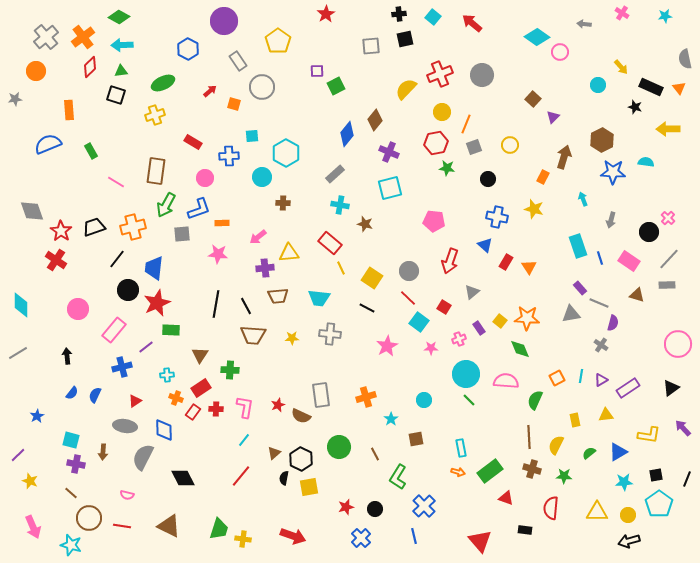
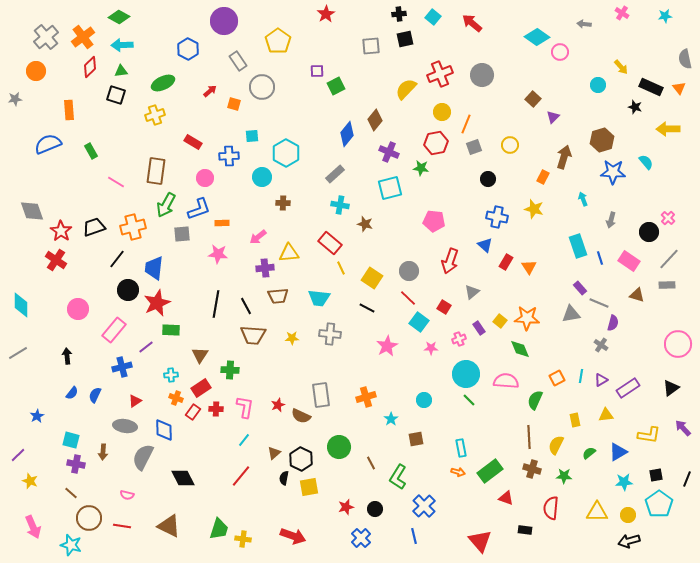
brown hexagon at (602, 140): rotated 10 degrees clockwise
cyan semicircle at (646, 162): rotated 42 degrees clockwise
green star at (447, 168): moved 26 px left
cyan cross at (167, 375): moved 4 px right
brown line at (375, 454): moved 4 px left, 9 px down
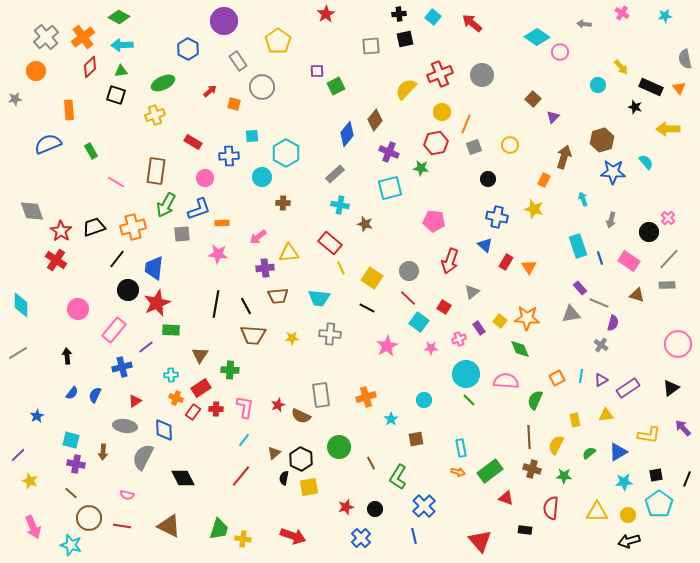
orange rectangle at (543, 177): moved 1 px right, 3 px down
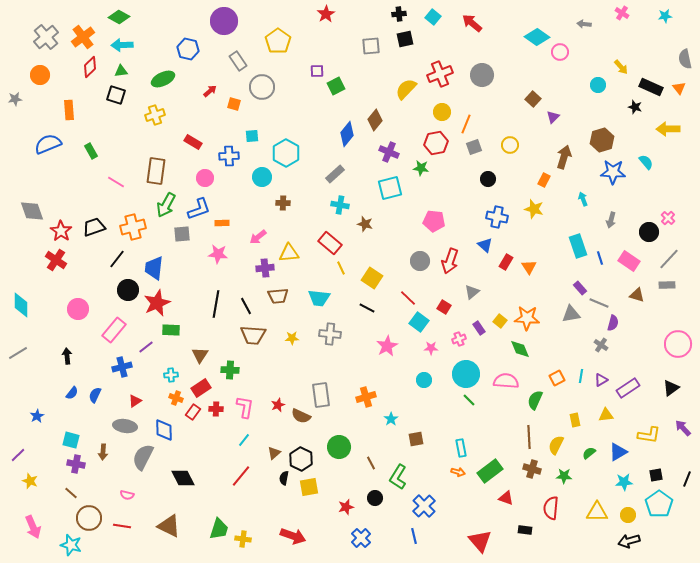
blue hexagon at (188, 49): rotated 15 degrees counterclockwise
orange circle at (36, 71): moved 4 px right, 4 px down
green ellipse at (163, 83): moved 4 px up
gray circle at (409, 271): moved 11 px right, 10 px up
cyan circle at (424, 400): moved 20 px up
black circle at (375, 509): moved 11 px up
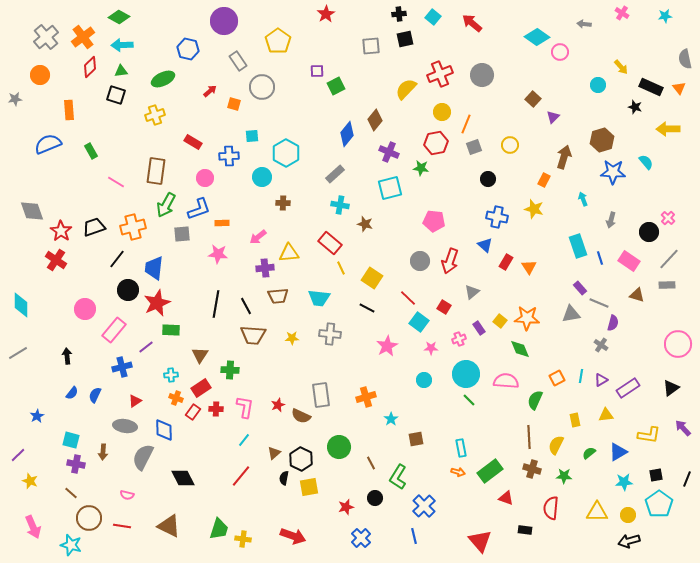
pink circle at (78, 309): moved 7 px right
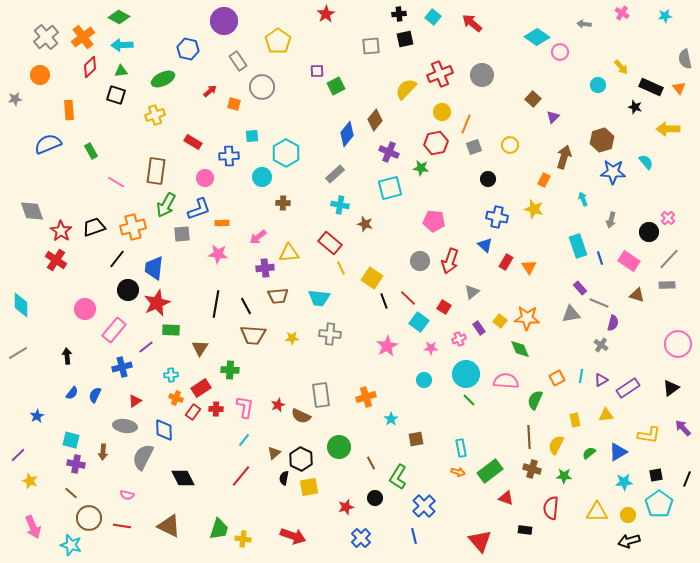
black line at (367, 308): moved 17 px right, 7 px up; rotated 42 degrees clockwise
brown triangle at (200, 355): moved 7 px up
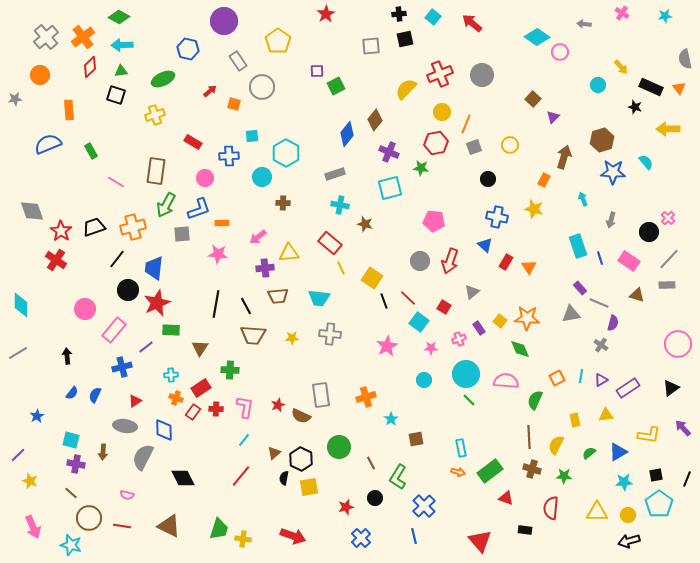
gray rectangle at (335, 174): rotated 24 degrees clockwise
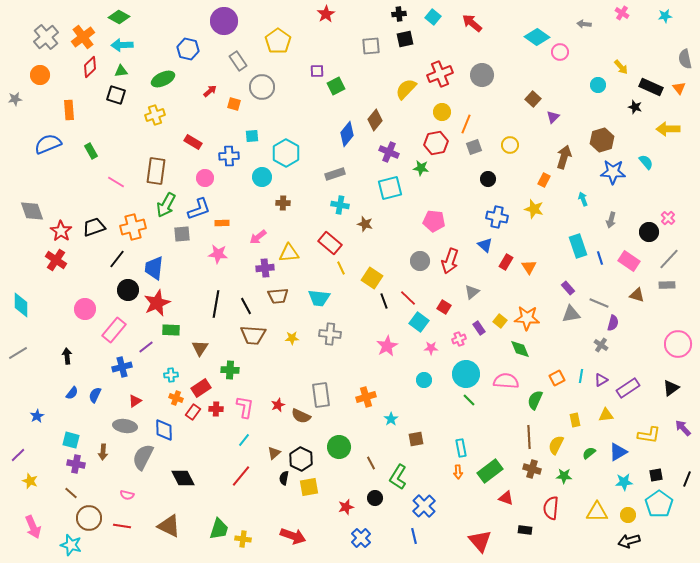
purple rectangle at (580, 288): moved 12 px left
orange arrow at (458, 472): rotated 72 degrees clockwise
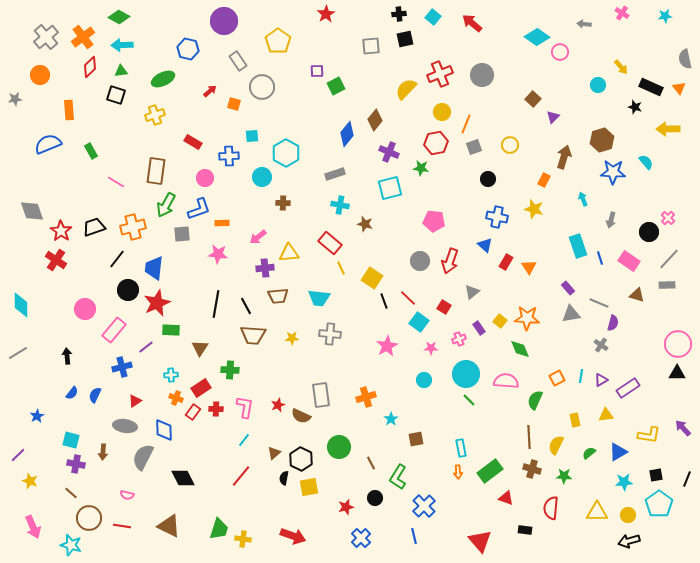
black triangle at (671, 388): moved 6 px right, 15 px up; rotated 36 degrees clockwise
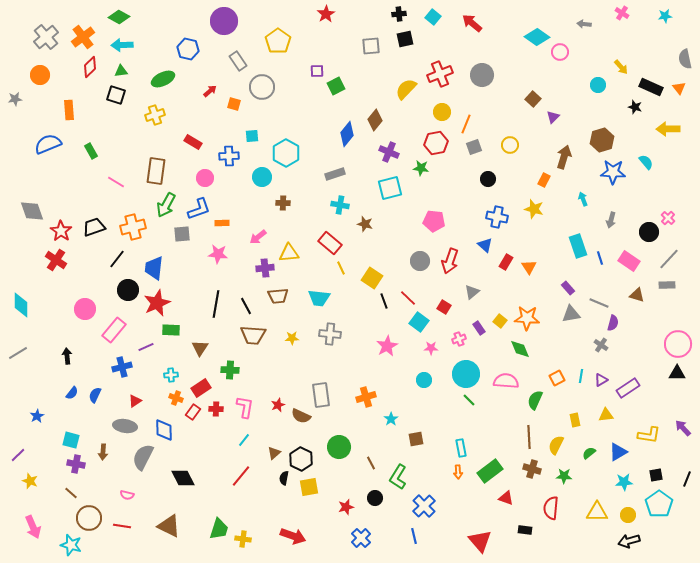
purple line at (146, 347): rotated 14 degrees clockwise
